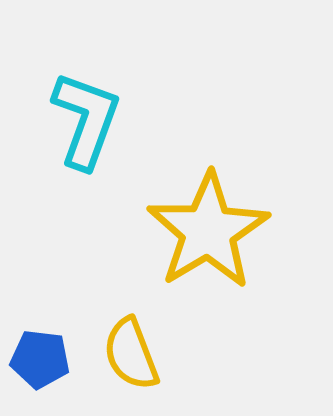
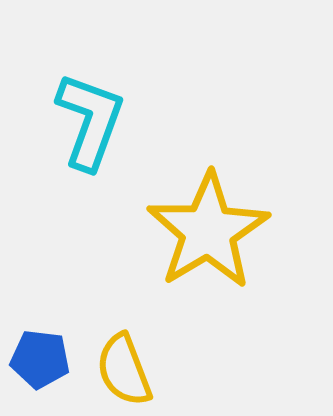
cyan L-shape: moved 4 px right, 1 px down
yellow semicircle: moved 7 px left, 16 px down
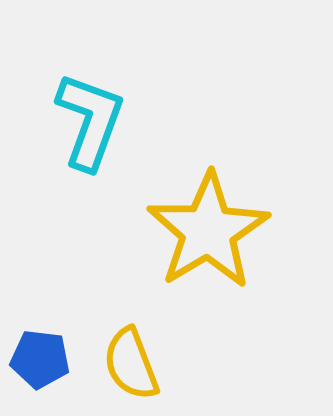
yellow semicircle: moved 7 px right, 6 px up
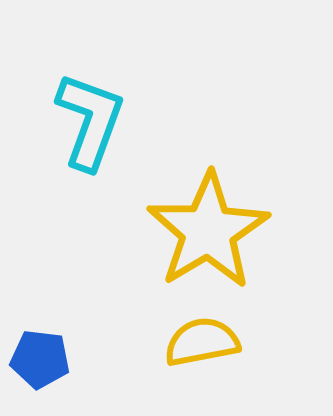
yellow semicircle: moved 71 px right, 22 px up; rotated 100 degrees clockwise
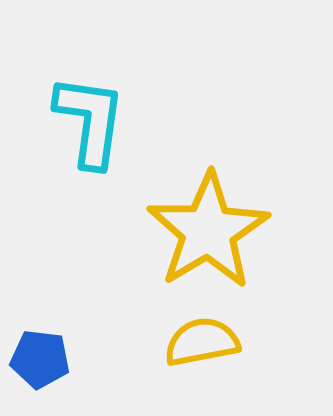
cyan L-shape: rotated 12 degrees counterclockwise
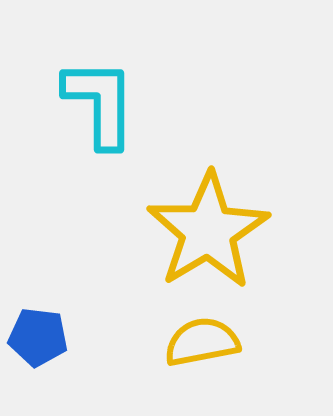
cyan L-shape: moved 10 px right, 18 px up; rotated 8 degrees counterclockwise
blue pentagon: moved 2 px left, 22 px up
